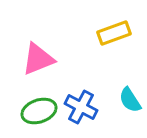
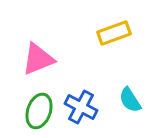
green ellipse: rotated 52 degrees counterclockwise
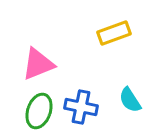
pink triangle: moved 5 px down
blue cross: rotated 16 degrees counterclockwise
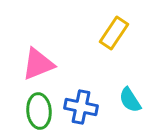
yellow rectangle: rotated 36 degrees counterclockwise
green ellipse: rotated 24 degrees counterclockwise
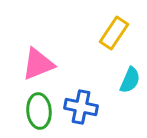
cyan semicircle: moved 20 px up; rotated 124 degrees counterclockwise
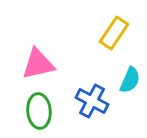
pink triangle: rotated 9 degrees clockwise
blue cross: moved 11 px right, 6 px up; rotated 16 degrees clockwise
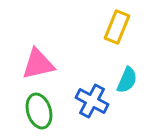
yellow rectangle: moved 3 px right, 6 px up; rotated 12 degrees counterclockwise
cyan semicircle: moved 3 px left
green ellipse: rotated 12 degrees counterclockwise
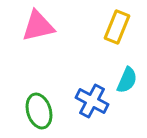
pink triangle: moved 38 px up
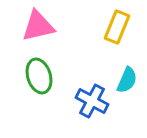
green ellipse: moved 35 px up
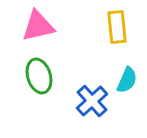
yellow rectangle: rotated 28 degrees counterclockwise
blue cross: rotated 20 degrees clockwise
